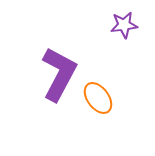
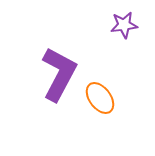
orange ellipse: moved 2 px right
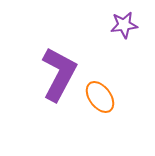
orange ellipse: moved 1 px up
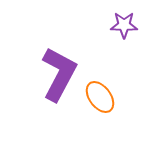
purple star: rotated 8 degrees clockwise
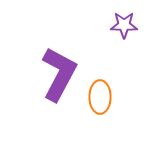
orange ellipse: rotated 36 degrees clockwise
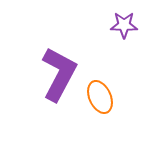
orange ellipse: rotated 24 degrees counterclockwise
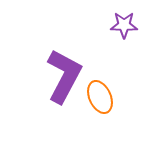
purple L-shape: moved 5 px right, 2 px down
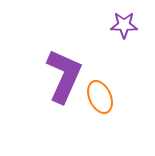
purple L-shape: rotated 4 degrees counterclockwise
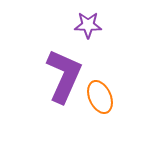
purple star: moved 36 px left
